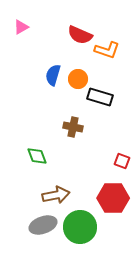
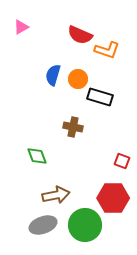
green circle: moved 5 px right, 2 px up
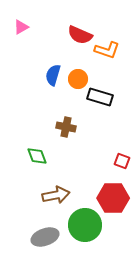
brown cross: moved 7 px left
gray ellipse: moved 2 px right, 12 px down
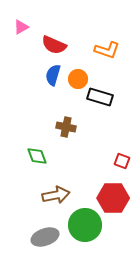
red semicircle: moved 26 px left, 10 px down
